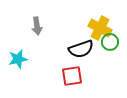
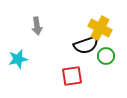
green circle: moved 4 px left, 14 px down
black semicircle: moved 5 px right, 4 px up
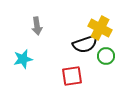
black semicircle: moved 1 px left, 1 px up
cyan star: moved 5 px right
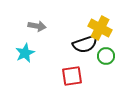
gray arrow: rotated 72 degrees counterclockwise
cyan star: moved 2 px right, 6 px up; rotated 12 degrees counterclockwise
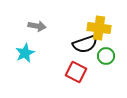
yellow cross: moved 1 px left; rotated 20 degrees counterclockwise
red square: moved 4 px right, 4 px up; rotated 35 degrees clockwise
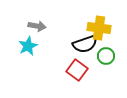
cyan star: moved 3 px right, 7 px up
red square: moved 1 px right, 2 px up; rotated 10 degrees clockwise
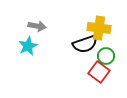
red square: moved 22 px right, 2 px down
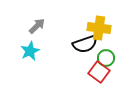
gray arrow: rotated 54 degrees counterclockwise
cyan star: moved 2 px right, 5 px down
green circle: moved 2 px down
